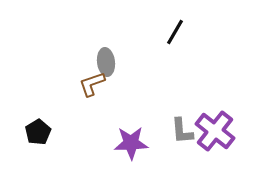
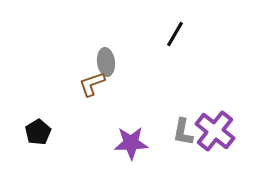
black line: moved 2 px down
gray L-shape: moved 1 px right, 1 px down; rotated 16 degrees clockwise
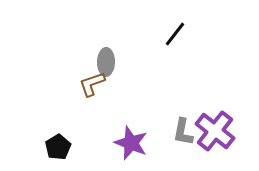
black line: rotated 8 degrees clockwise
gray ellipse: rotated 8 degrees clockwise
black pentagon: moved 20 px right, 15 px down
purple star: rotated 24 degrees clockwise
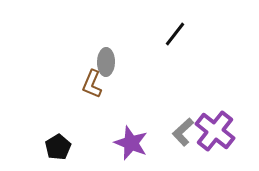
brown L-shape: rotated 48 degrees counterclockwise
gray L-shape: rotated 36 degrees clockwise
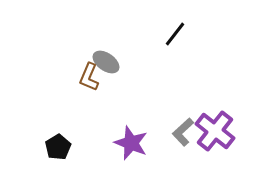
gray ellipse: rotated 56 degrees counterclockwise
brown L-shape: moved 3 px left, 7 px up
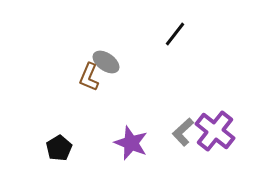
black pentagon: moved 1 px right, 1 px down
